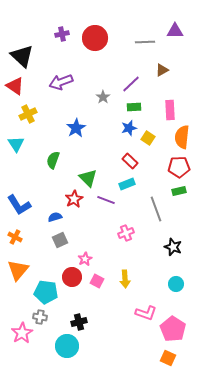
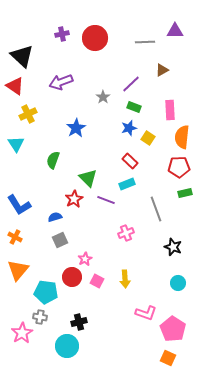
green rectangle at (134, 107): rotated 24 degrees clockwise
green rectangle at (179, 191): moved 6 px right, 2 px down
cyan circle at (176, 284): moved 2 px right, 1 px up
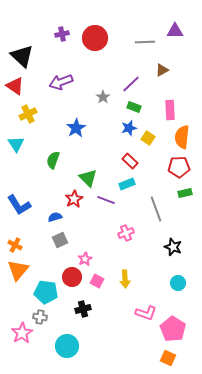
orange cross at (15, 237): moved 8 px down
black cross at (79, 322): moved 4 px right, 13 px up
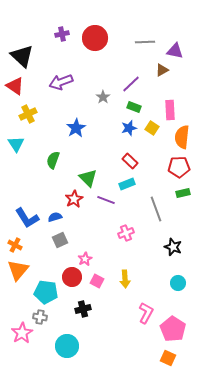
purple triangle at (175, 31): moved 20 px down; rotated 12 degrees clockwise
yellow square at (148, 138): moved 4 px right, 10 px up
green rectangle at (185, 193): moved 2 px left
blue L-shape at (19, 205): moved 8 px right, 13 px down
pink L-shape at (146, 313): rotated 80 degrees counterclockwise
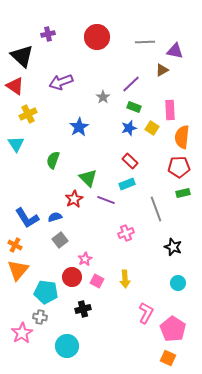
purple cross at (62, 34): moved 14 px left
red circle at (95, 38): moved 2 px right, 1 px up
blue star at (76, 128): moved 3 px right, 1 px up
gray square at (60, 240): rotated 14 degrees counterclockwise
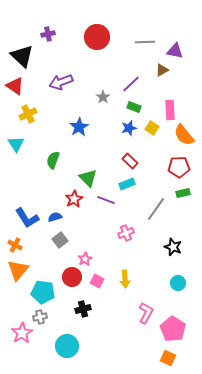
orange semicircle at (182, 137): moved 2 px right, 2 px up; rotated 45 degrees counterclockwise
gray line at (156, 209): rotated 55 degrees clockwise
cyan pentagon at (46, 292): moved 3 px left
gray cross at (40, 317): rotated 24 degrees counterclockwise
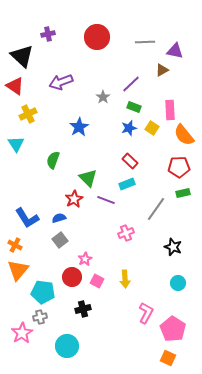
blue semicircle at (55, 217): moved 4 px right, 1 px down
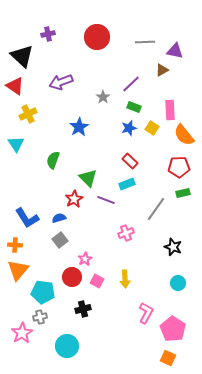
orange cross at (15, 245): rotated 24 degrees counterclockwise
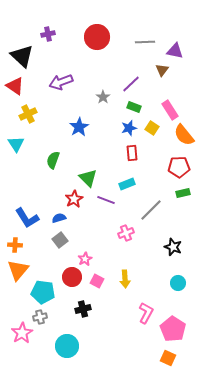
brown triangle at (162, 70): rotated 24 degrees counterclockwise
pink rectangle at (170, 110): rotated 30 degrees counterclockwise
red rectangle at (130, 161): moved 2 px right, 8 px up; rotated 42 degrees clockwise
gray line at (156, 209): moved 5 px left, 1 px down; rotated 10 degrees clockwise
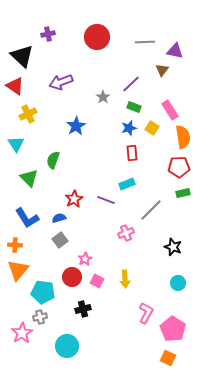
blue star at (79, 127): moved 3 px left, 1 px up
orange semicircle at (184, 135): moved 1 px left, 2 px down; rotated 150 degrees counterclockwise
green triangle at (88, 178): moved 59 px left
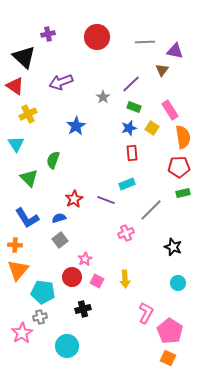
black triangle at (22, 56): moved 2 px right, 1 px down
pink pentagon at (173, 329): moved 3 px left, 2 px down
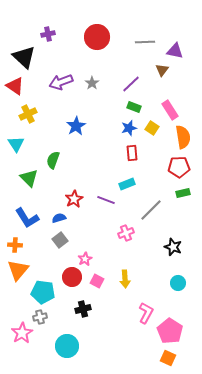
gray star at (103, 97): moved 11 px left, 14 px up
